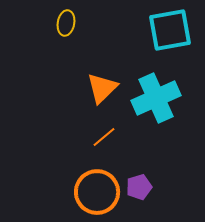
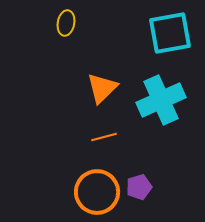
cyan square: moved 3 px down
cyan cross: moved 5 px right, 2 px down
orange line: rotated 25 degrees clockwise
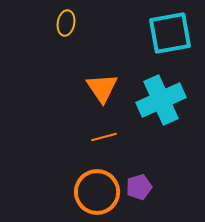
orange triangle: rotated 20 degrees counterclockwise
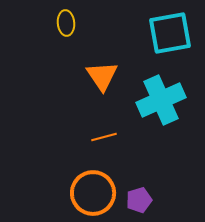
yellow ellipse: rotated 15 degrees counterclockwise
orange triangle: moved 12 px up
purple pentagon: moved 13 px down
orange circle: moved 4 px left, 1 px down
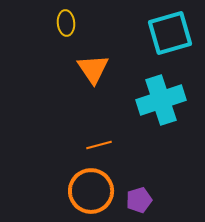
cyan square: rotated 6 degrees counterclockwise
orange triangle: moved 9 px left, 7 px up
cyan cross: rotated 6 degrees clockwise
orange line: moved 5 px left, 8 px down
orange circle: moved 2 px left, 2 px up
